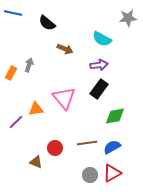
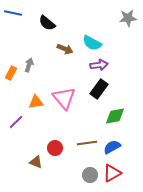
cyan semicircle: moved 10 px left, 4 px down
orange triangle: moved 7 px up
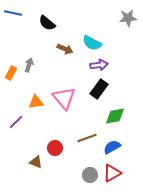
brown line: moved 5 px up; rotated 12 degrees counterclockwise
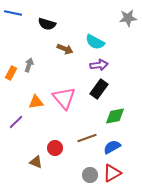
black semicircle: moved 1 px down; rotated 24 degrees counterclockwise
cyan semicircle: moved 3 px right, 1 px up
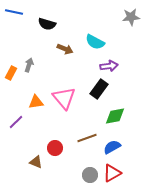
blue line: moved 1 px right, 1 px up
gray star: moved 3 px right, 1 px up
purple arrow: moved 10 px right, 1 px down
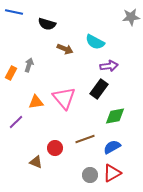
brown line: moved 2 px left, 1 px down
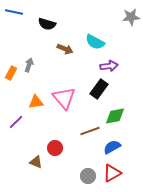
brown line: moved 5 px right, 8 px up
gray circle: moved 2 px left, 1 px down
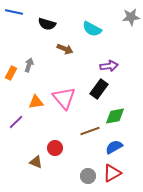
cyan semicircle: moved 3 px left, 13 px up
blue semicircle: moved 2 px right
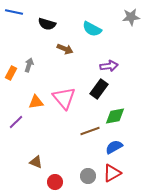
red circle: moved 34 px down
